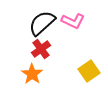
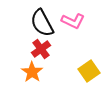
black semicircle: rotated 76 degrees counterclockwise
orange star: moved 2 px up
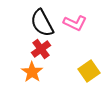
pink L-shape: moved 2 px right, 2 px down
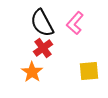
pink L-shape: rotated 105 degrees clockwise
red cross: moved 2 px right, 1 px up
yellow square: rotated 30 degrees clockwise
